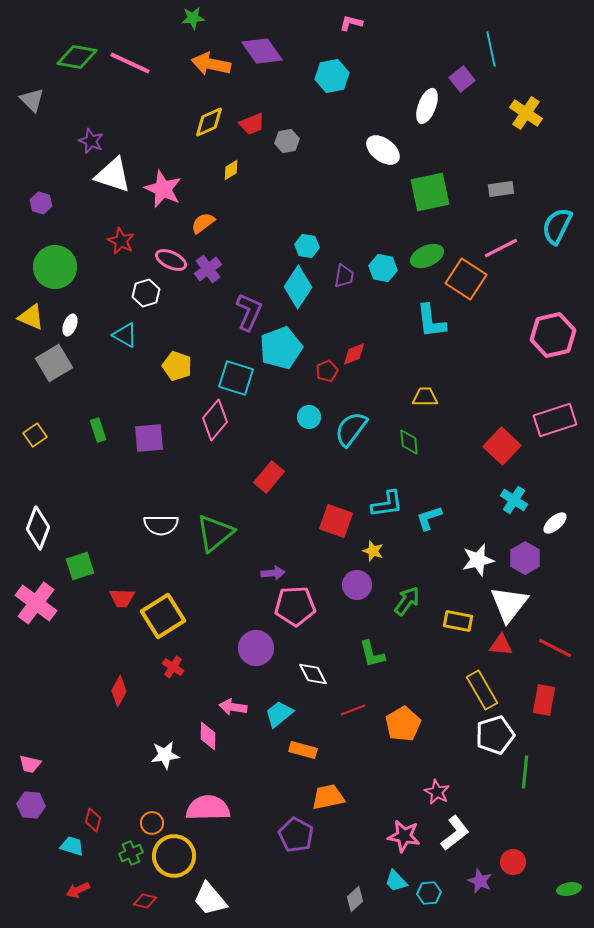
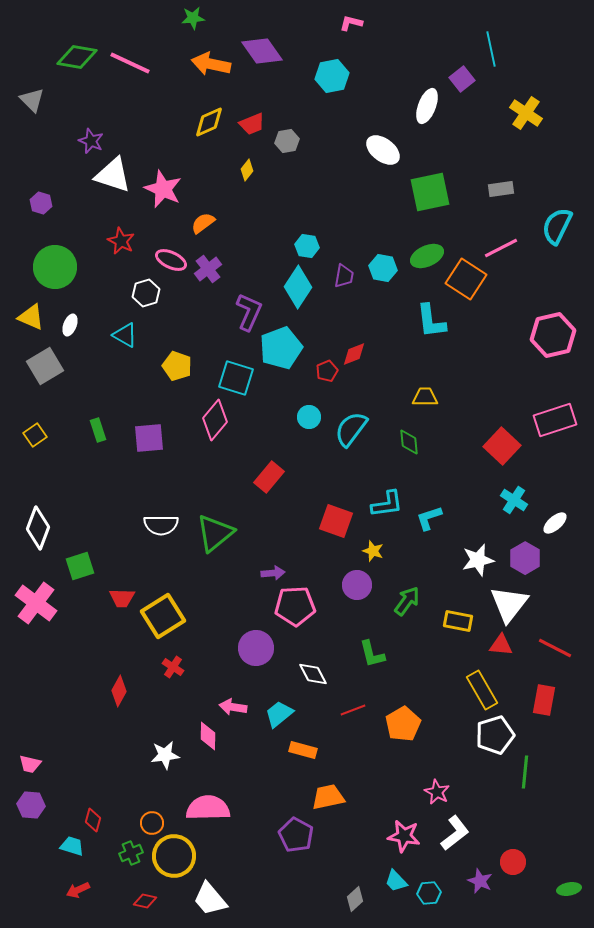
yellow diamond at (231, 170): moved 16 px right; rotated 20 degrees counterclockwise
gray square at (54, 363): moved 9 px left, 3 px down
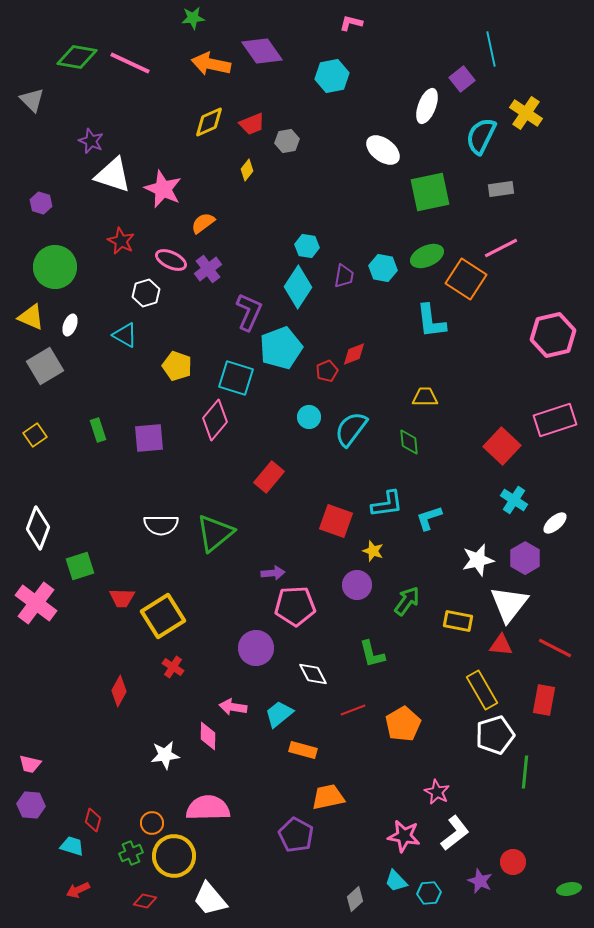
cyan semicircle at (557, 226): moved 76 px left, 90 px up
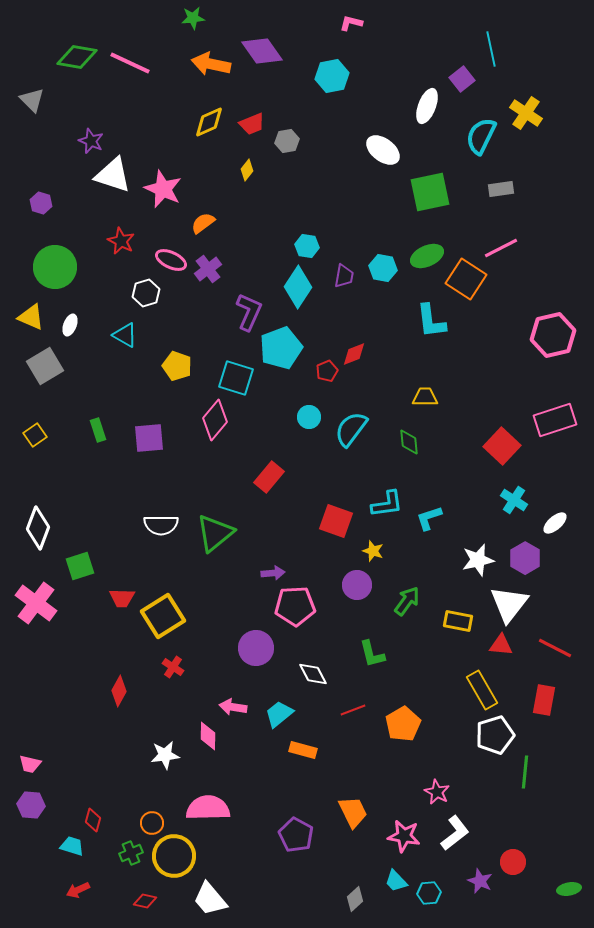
orange trapezoid at (328, 797): moved 25 px right, 15 px down; rotated 76 degrees clockwise
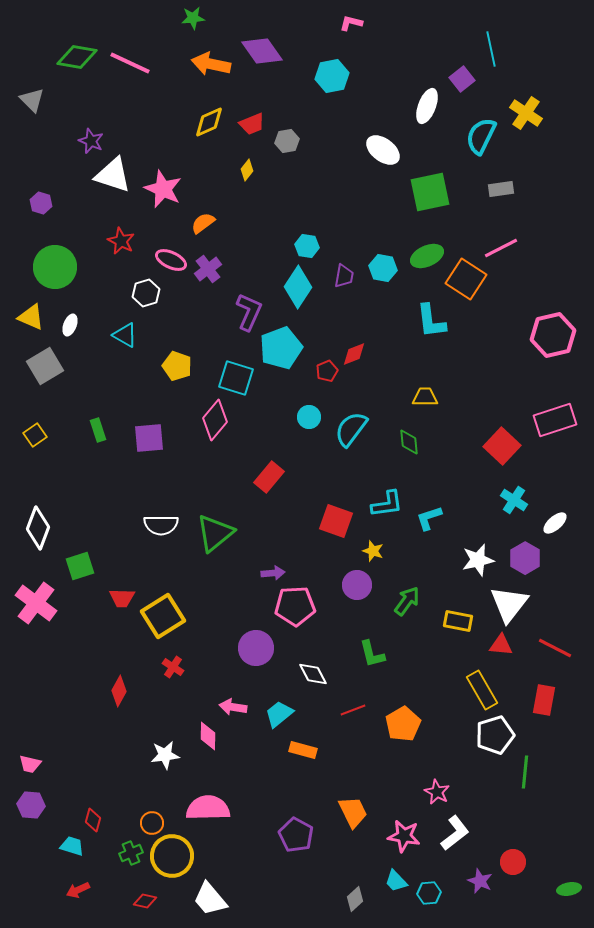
yellow circle at (174, 856): moved 2 px left
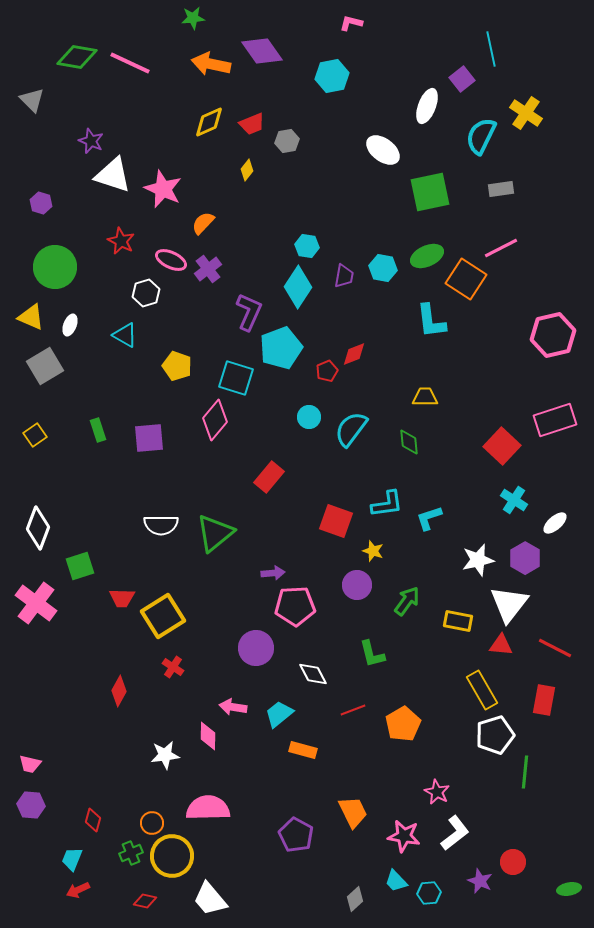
orange semicircle at (203, 223): rotated 10 degrees counterclockwise
cyan trapezoid at (72, 846): moved 13 px down; rotated 85 degrees counterclockwise
